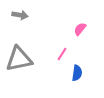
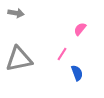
gray arrow: moved 4 px left, 2 px up
blue semicircle: rotated 28 degrees counterclockwise
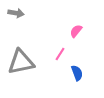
pink semicircle: moved 4 px left, 2 px down
pink line: moved 2 px left
gray triangle: moved 2 px right, 3 px down
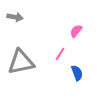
gray arrow: moved 1 px left, 4 px down
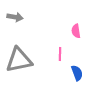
pink semicircle: rotated 48 degrees counterclockwise
pink line: rotated 32 degrees counterclockwise
gray triangle: moved 2 px left, 2 px up
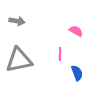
gray arrow: moved 2 px right, 4 px down
pink semicircle: rotated 128 degrees clockwise
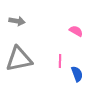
pink line: moved 7 px down
gray triangle: moved 1 px up
blue semicircle: moved 1 px down
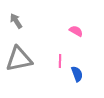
gray arrow: moved 1 px left; rotated 133 degrees counterclockwise
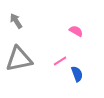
pink line: rotated 56 degrees clockwise
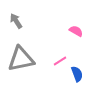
gray triangle: moved 2 px right
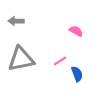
gray arrow: rotated 56 degrees counterclockwise
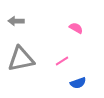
pink semicircle: moved 3 px up
pink line: moved 2 px right
blue semicircle: moved 1 px right, 9 px down; rotated 91 degrees clockwise
